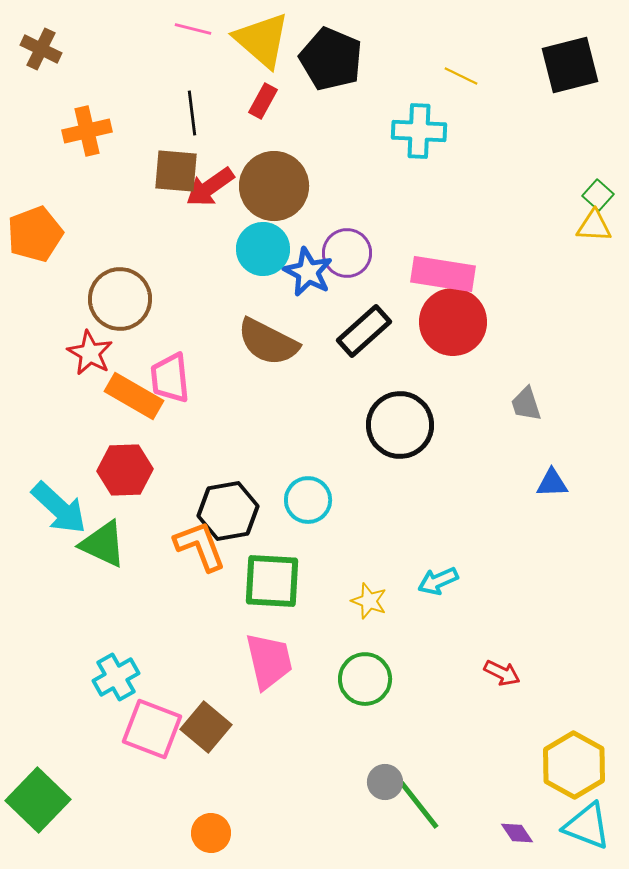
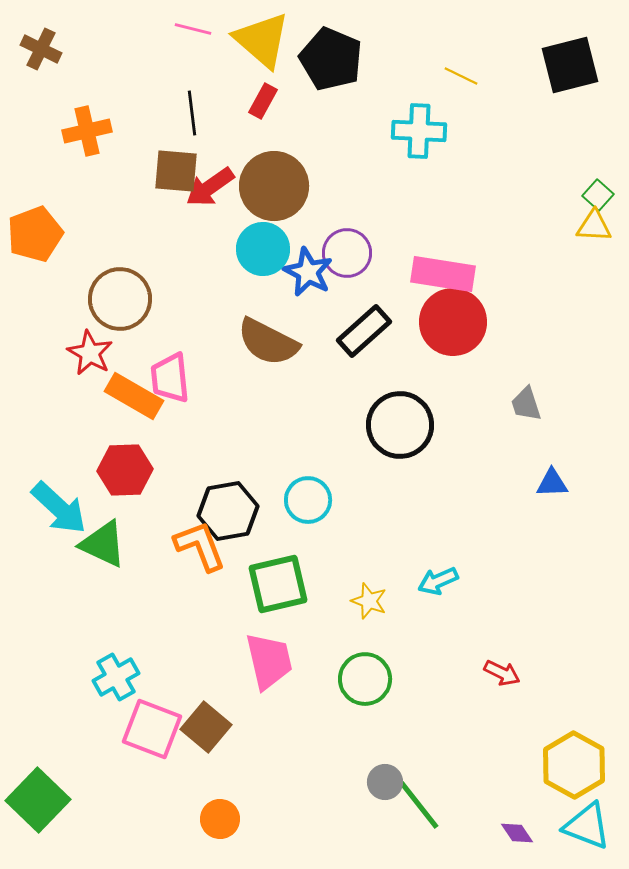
green square at (272, 581): moved 6 px right, 3 px down; rotated 16 degrees counterclockwise
orange circle at (211, 833): moved 9 px right, 14 px up
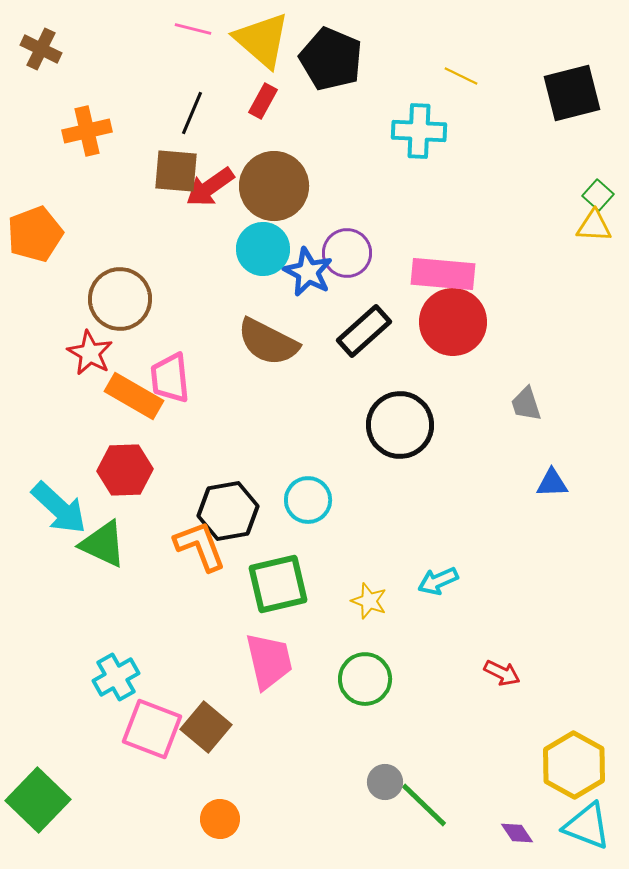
black square at (570, 65): moved 2 px right, 28 px down
black line at (192, 113): rotated 30 degrees clockwise
pink rectangle at (443, 274): rotated 4 degrees counterclockwise
green line at (419, 805): moved 5 px right; rotated 8 degrees counterclockwise
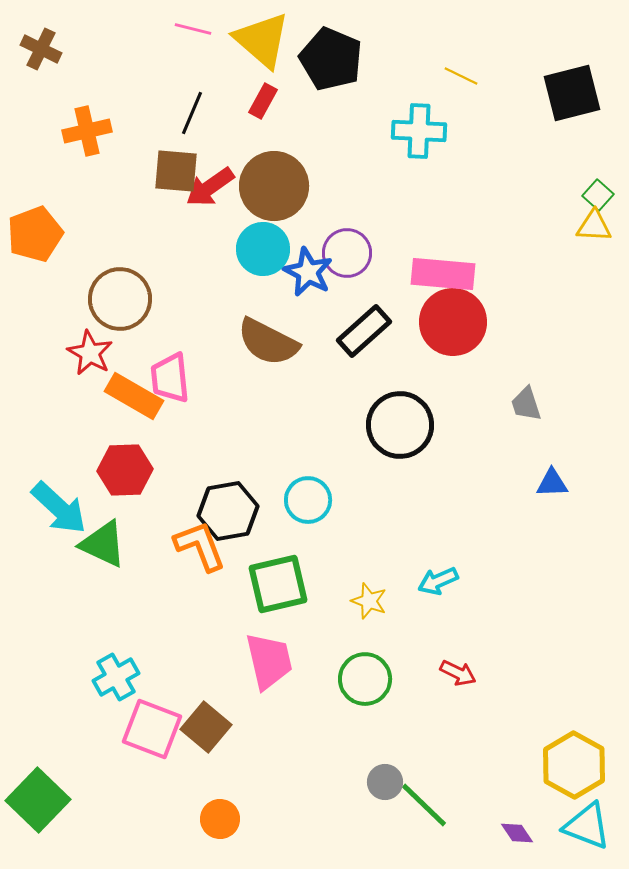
red arrow at (502, 673): moved 44 px left
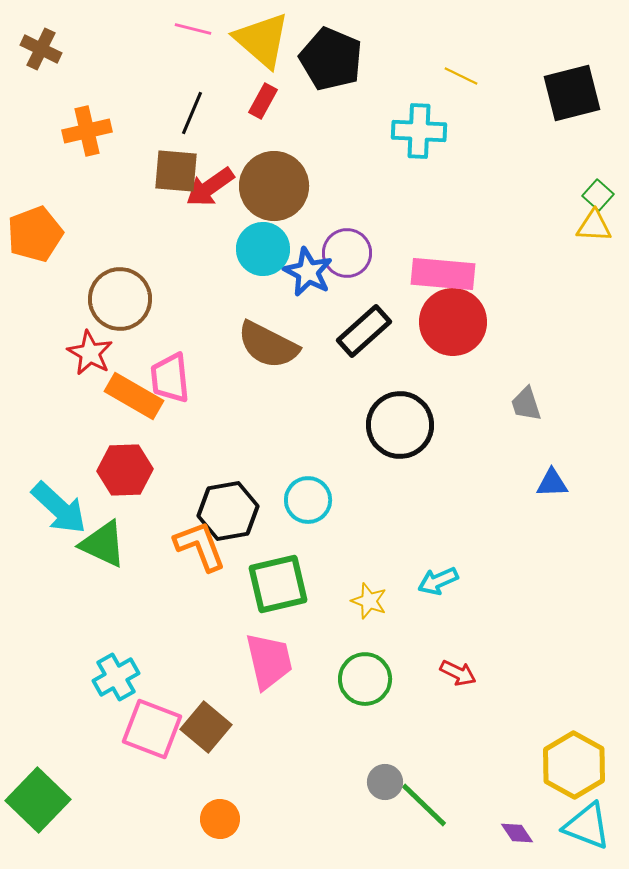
brown semicircle at (268, 342): moved 3 px down
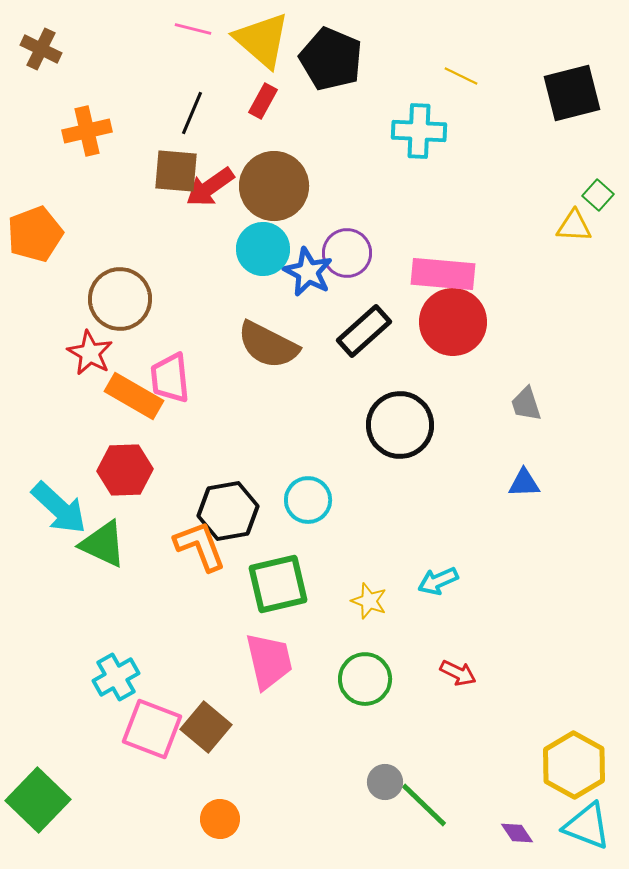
yellow triangle at (594, 226): moved 20 px left
blue triangle at (552, 483): moved 28 px left
